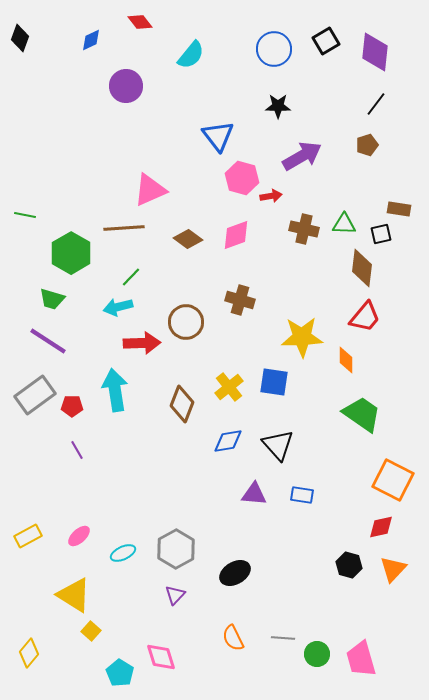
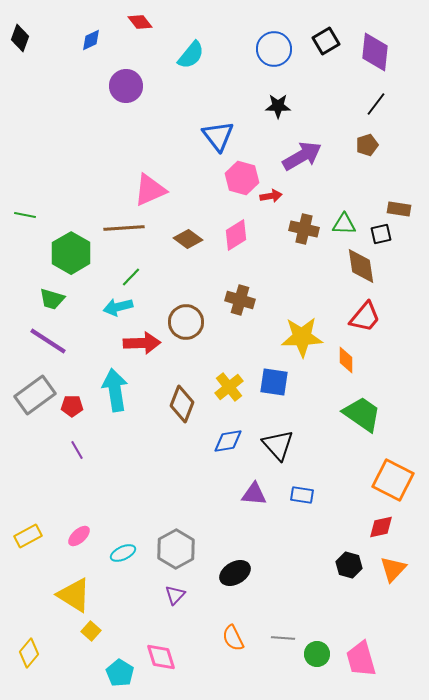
pink diamond at (236, 235): rotated 12 degrees counterclockwise
brown diamond at (362, 268): moved 1 px left, 2 px up; rotated 15 degrees counterclockwise
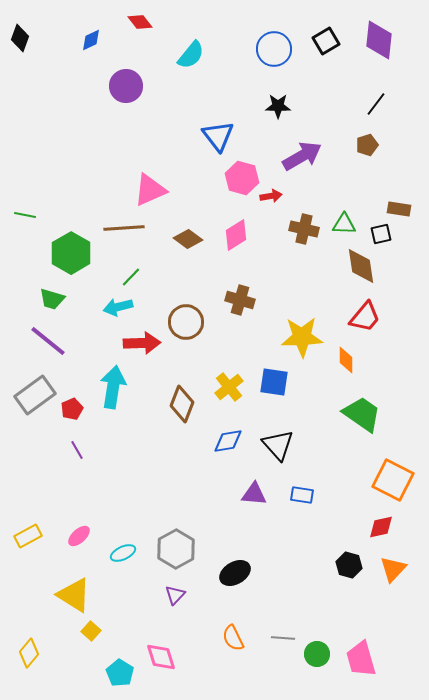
purple diamond at (375, 52): moved 4 px right, 12 px up
purple line at (48, 341): rotated 6 degrees clockwise
cyan arrow at (115, 390): moved 2 px left, 3 px up; rotated 18 degrees clockwise
red pentagon at (72, 406): moved 3 px down; rotated 25 degrees counterclockwise
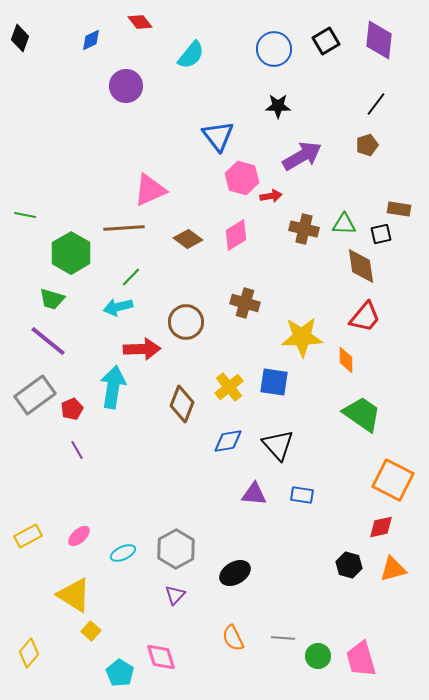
brown cross at (240, 300): moved 5 px right, 3 px down
red arrow at (142, 343): moved 6 px down
orange triangle at (393, 569): rotated 32 degrees clockwise
green circle at (317, 654): moved 1 px right, 2 px down
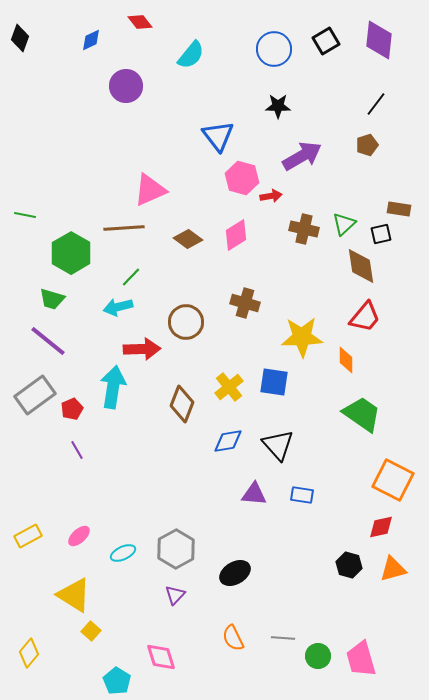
green triangle at (344, 224): rotated 45 degrees counterclockwise
cyan pentagon at (120, 673): moved 3 px left, 8 px down
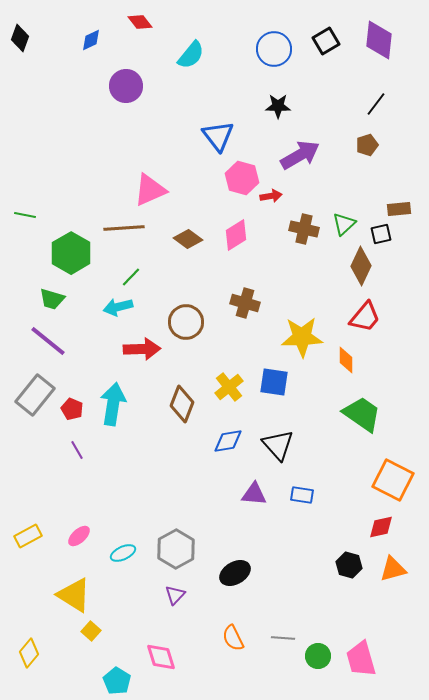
purple arrow at (302, 156): moved 2 px left, 1 px up
brown rectangle at (399, 209): rotated 15 degrees counterclockwise
brown diamond at (361, 266): rotated 33 degrees clockwise
cyan arrow at (113, 387): moved 17 px down
gray rectangle at (35, 395): rotated 15 degrees counterclockwise
red pentagon at (72, 409): rotated 25 degrees counterclockwise
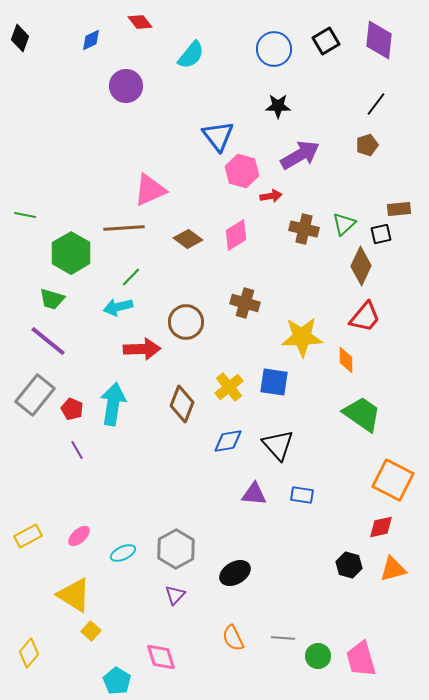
pink hexagon at (242, 178): moved 7 px up
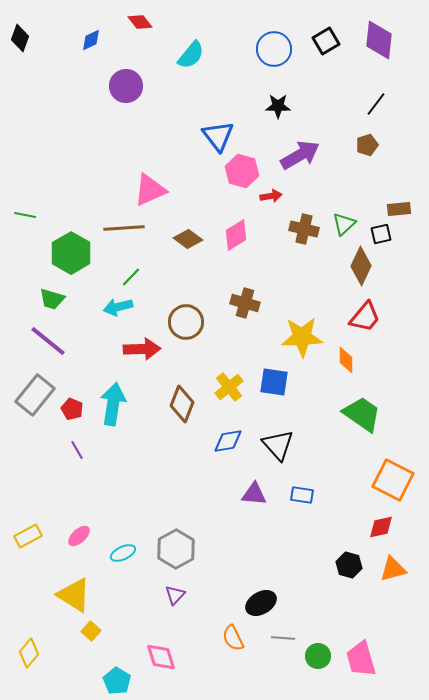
black ellipse at (235, 573): moved 26 px right, 30 px down
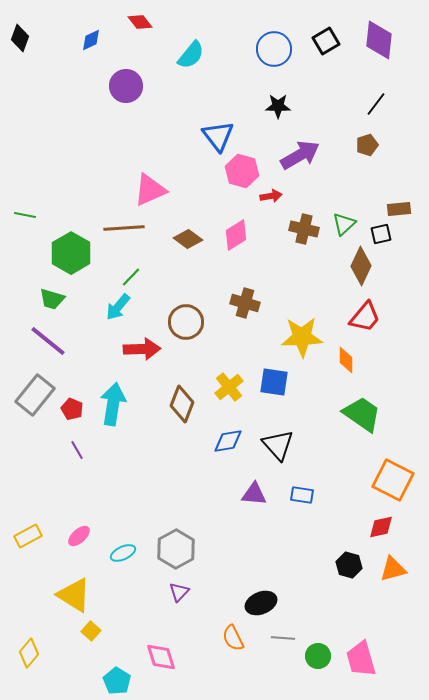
cyan arrow at (118, 307): rotated 36 degrees counterclockwise
purple triangle at (175, 595): moved 4 px right, 3 px up
black ellipse at (261, 603): rotated 8 degrees clockwise
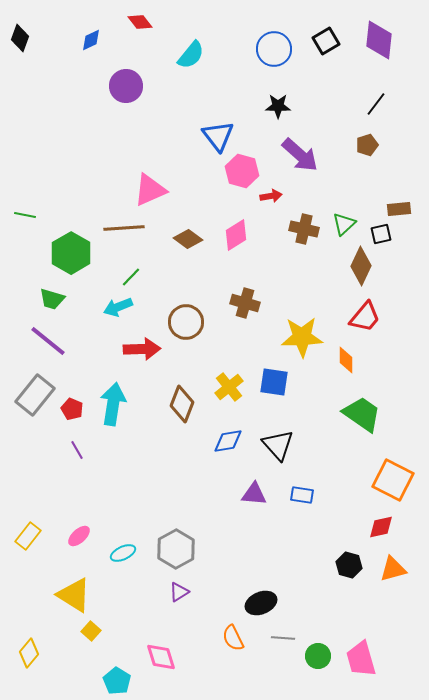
purple arrow at (300, 155): rotated 72 degrees clockwise
cyan arrow at (118, 307): rotated 28 degrees clockwise
yellow rectangle at (28, 536): rotated 24 degrees counterclockwise
purple triangle at (179, 592): rotated 15 degrees clockwise
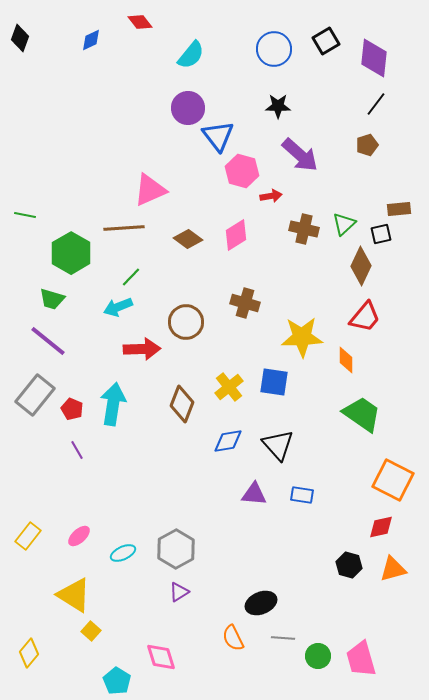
purple diamond at (379, 40): moved 5 px left, 18 px down
purple circle at (126, 86): moved 62 px right, 22 px down
